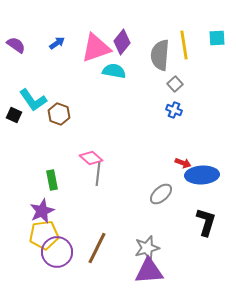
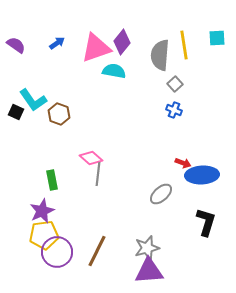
black square: moved 2 px right, 3 px up
brown line: moved 3 px down
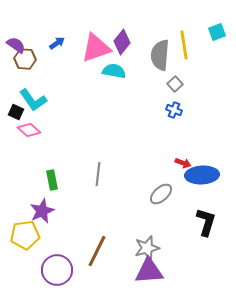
cyan square: moved 6 px up; rotated 18 degrees counterclockwise
brown hexagon: moved 34 px left, 55 px up; rotated 15 degrees counterclockwise
pink diamond: moved 62 px left, 28 px up
yellow pentagon: moved 19 px left
purple circle: moved 18 px down
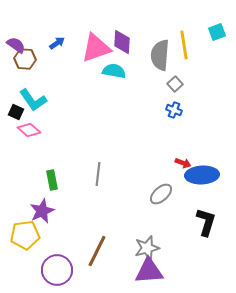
purple diamond: rotated 35 degrees counterclockwise
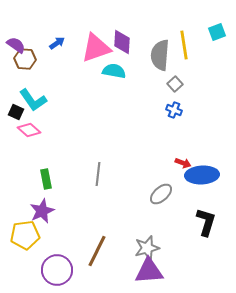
green rectangle: moved 6 px left, 1 px up
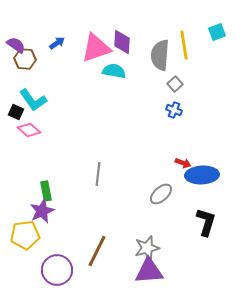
green rectangle: moved 12 px down
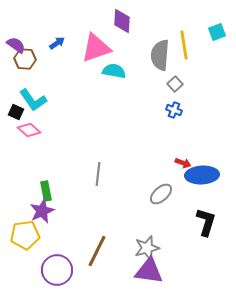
purple diamond: moved 21 px up
purple triangle: rotated 12 degrees clockwise
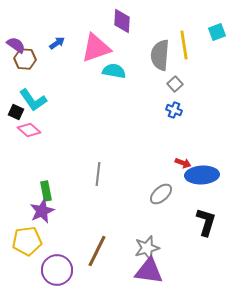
yellow pentagon: moved 2 px right, 6 px down
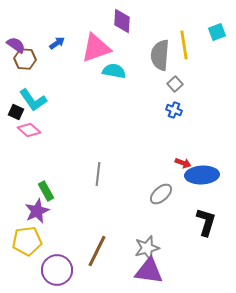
green rectangle: rotated 18 degrees counterclockwise
purple star: moved 5 px left
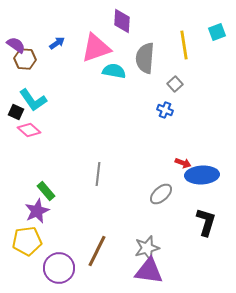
gray semicircle: moved 15 px left, 3 px down
blue cross: moved 9 px left
green rectangle: rotated 12 degrees counterclockwise
purple circle: moved 2 px right, 2 px up
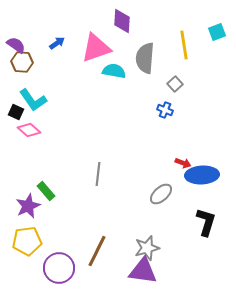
brown hexagon: moved 3 px left, 3 px down
purple star: moved 9 px left, 5 px up
purple triangle: moved 6 px left
